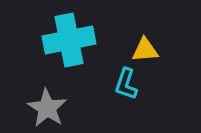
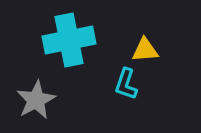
gray star: moved 11 px left, 8 px up; rotated 12 degrees clockwise
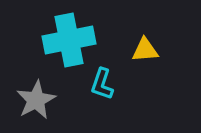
cyan L-shape: moved 24 px left
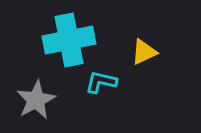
yellow triangle: moved 1 px left, 2 px down; rotated 20 degrees counterclockwise
cyan L-shape: moved 1 px left, 2 px up; rotated 84 degrees clockwise
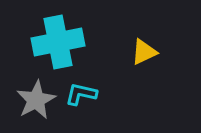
cyan cross: moved 11 px left, 2 px down
cyan L-shape: moved 20 px left, 12 px down
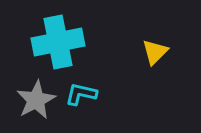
yellow triangle: moved 11 px right; rotated 20 degrees counterclockwise
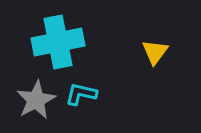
yellow triangle: rotated 8 degrees counterclockwise
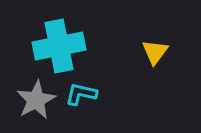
cyan cross: moved 1 px right, 4 px down
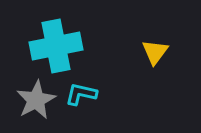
cyan cross: moved 3 px left
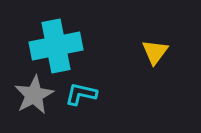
gray star: moved 2 px left, 5 px up
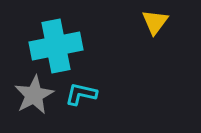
yellow triangle: moved 30 px up
